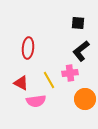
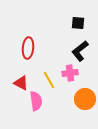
black L-shape: moved 1 px left
pink semicircle: rotated 90 degrees counterclockwise
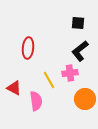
red triangle: moved 7 px left, 5 px down
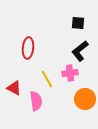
yellow line: moved 2 px left, 1 px up
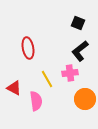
black square: rotated 16 degrees clockwise
red ellipse: rotated 15 degrees counterclockwise
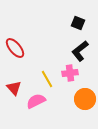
red ellipse: moved 13 px left; rotated 30 degrees counterclockwise
red triangle: rotated 21 degrees clockwise
pink semicircle: rotated 108 degrees counterclockwise
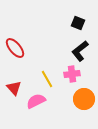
pink cross: moved 2 px right, 1 px down
orange circle: moved 1 px left
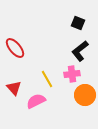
orange circle: moved 1 px right, 4 px up
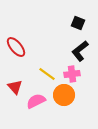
red ellipse: moved 1 px right, 1 px up
yellow line: moved 5 px up; rotated 24 degrees counterclockwise
red triangle: moved 1 px right, 1 px up
orange circle: moved 21 px left
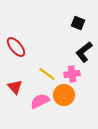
black L-shape: moved 4 px right, 1 px down
pink semicircle: moved 4 px right
